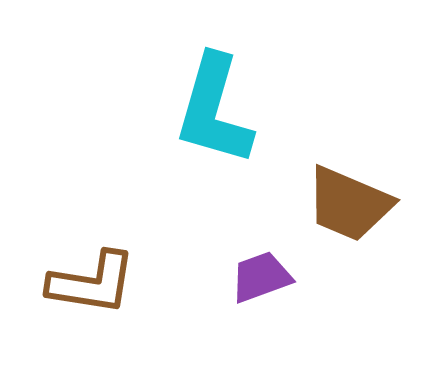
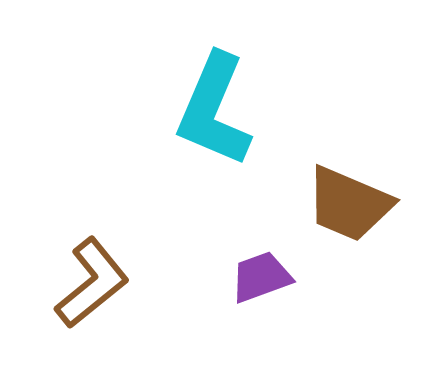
cyan L-shape: rotated 7 degrees clockwise
brown L-shape: rotated 48 degrees counterclockwise
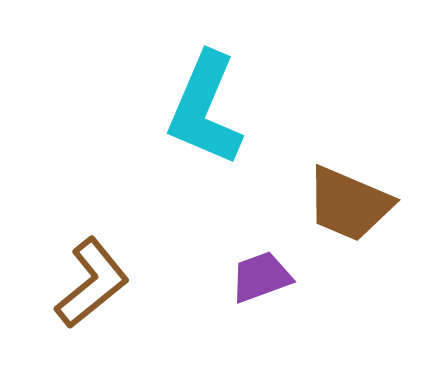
cyan L-shape: moved 9 px left, 1 px up
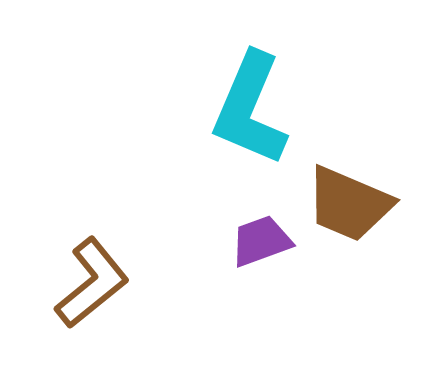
cyan L-shape: moved 45 px right
purple trapezoid: moved 36 px up
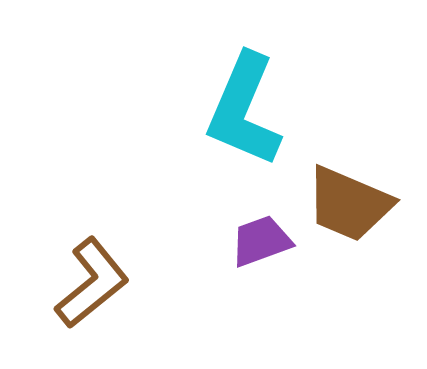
cyan L-shape: moved 6 px left, 1 px down
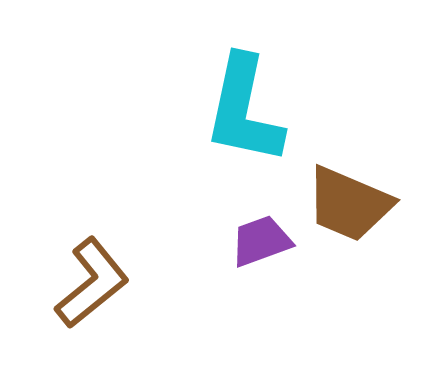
cyan L-shape: rotated 11 degrees counterclockwise
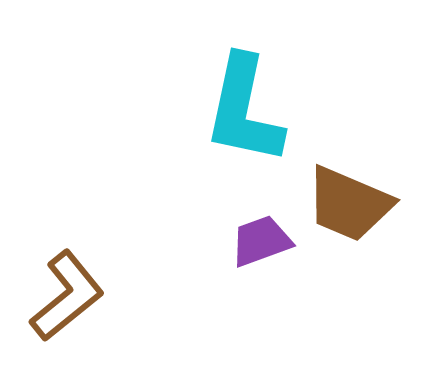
brown L-shape: moved 25 px left, 13 px down
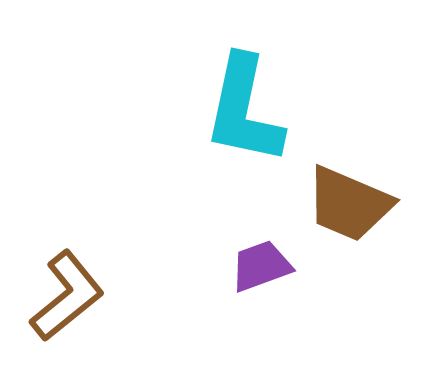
purple trapezoid: moved 25 px down
